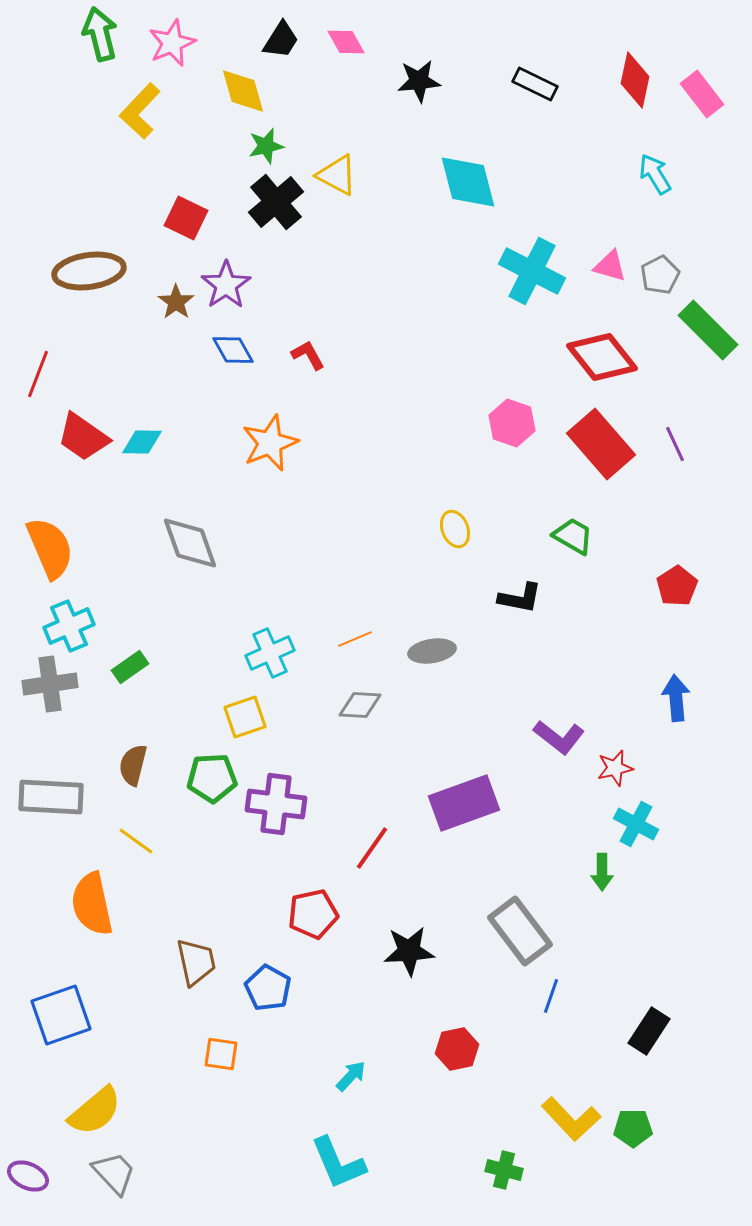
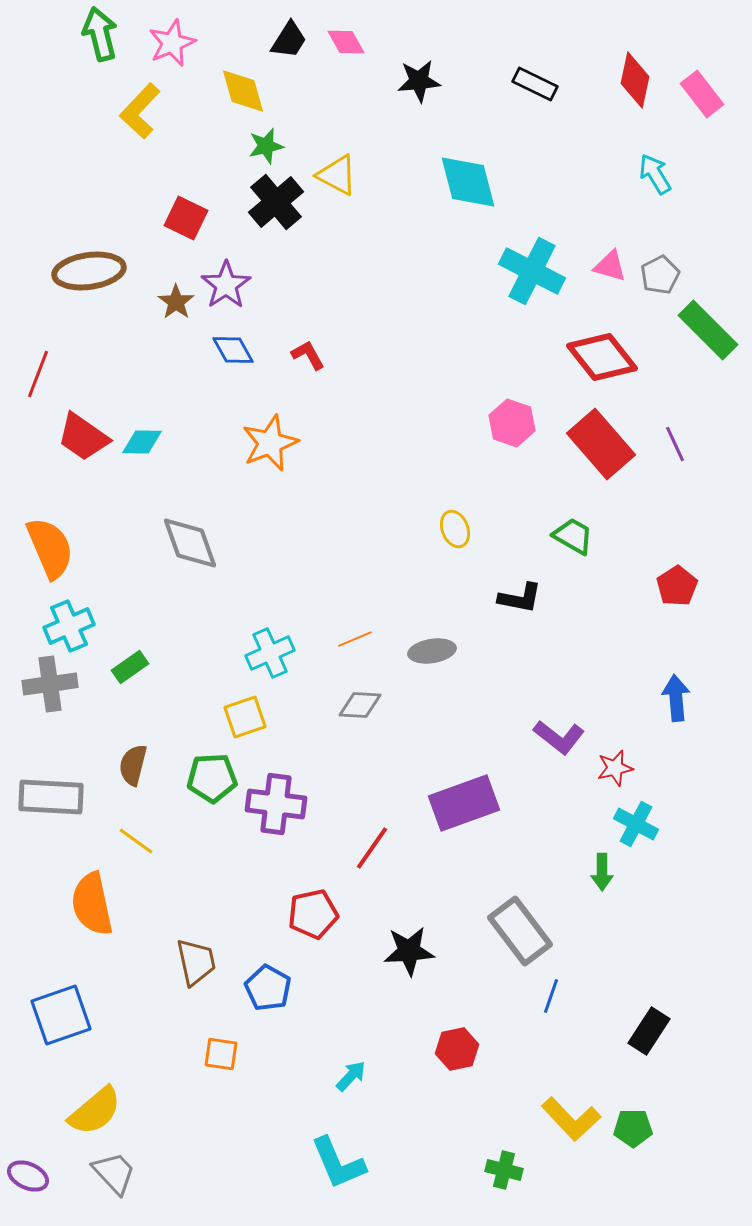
black trapezoid at (281, 40): moved 8 px right
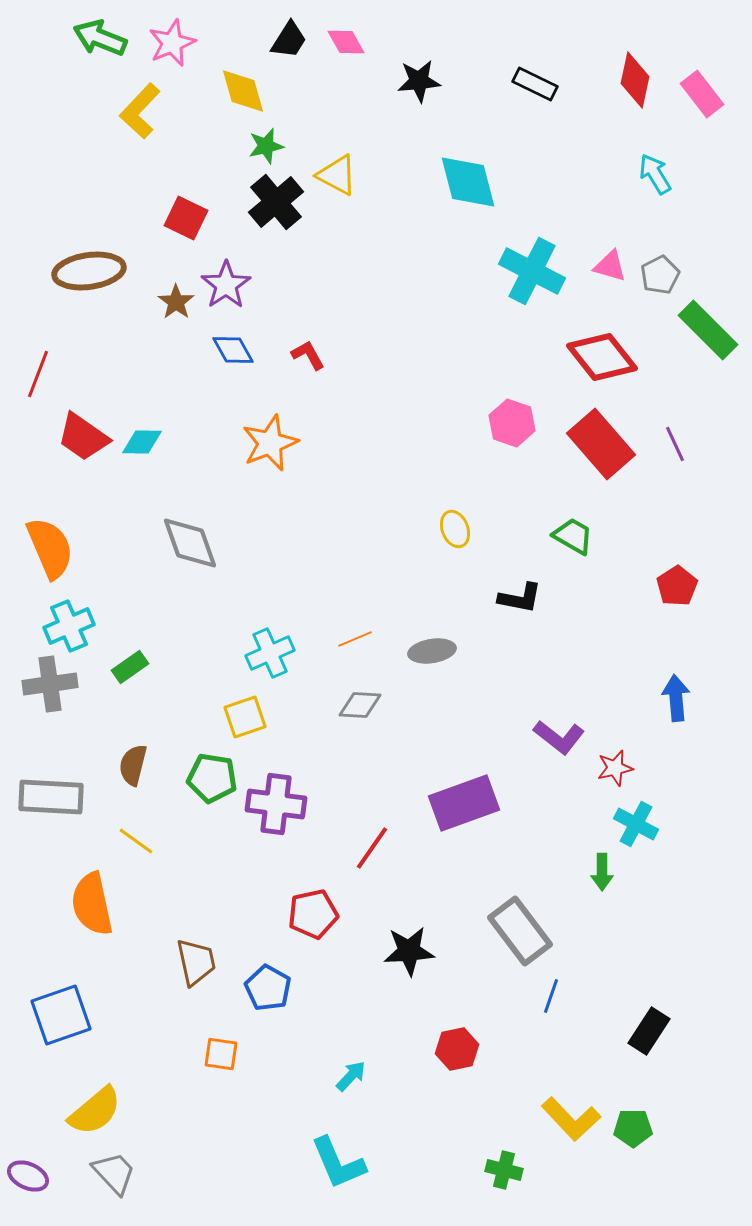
green arrow at (100, 34): moved 4 px down; rotated 54 degrees counterclockwise
green pentagon at (212, 778): rotated 12 degrees clockwise
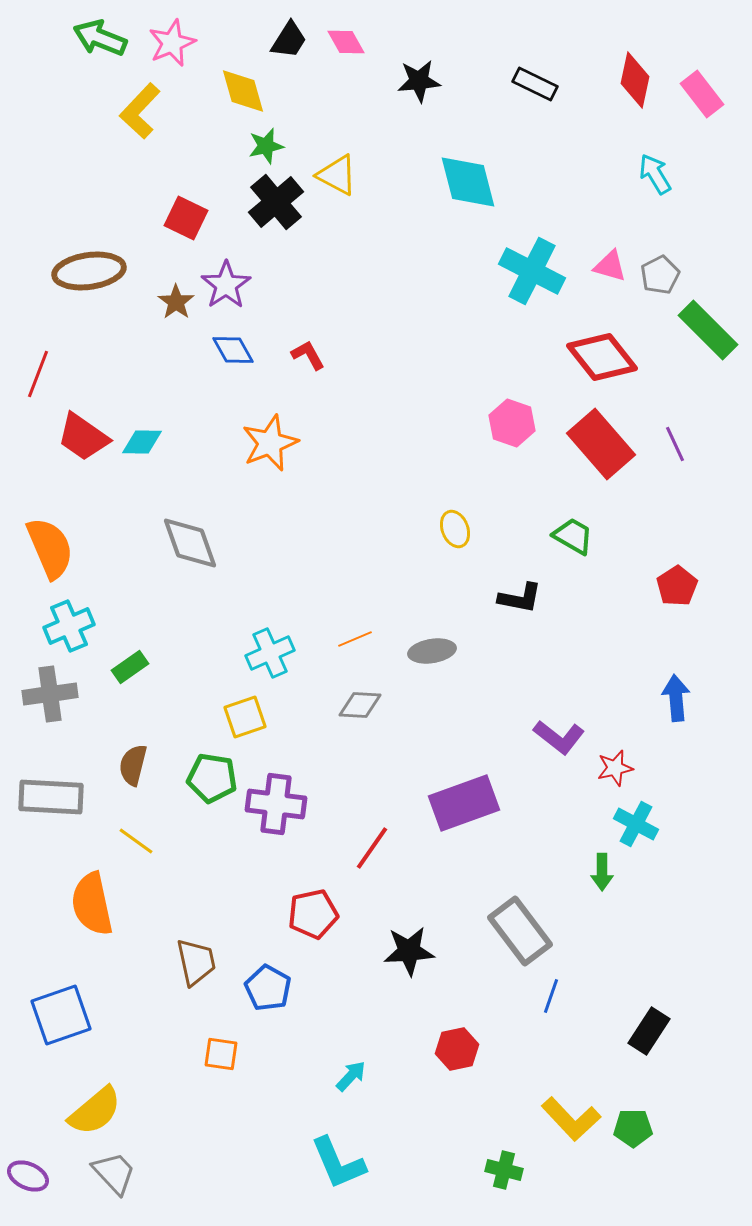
gray cross at (50, 684): moved 10 px down
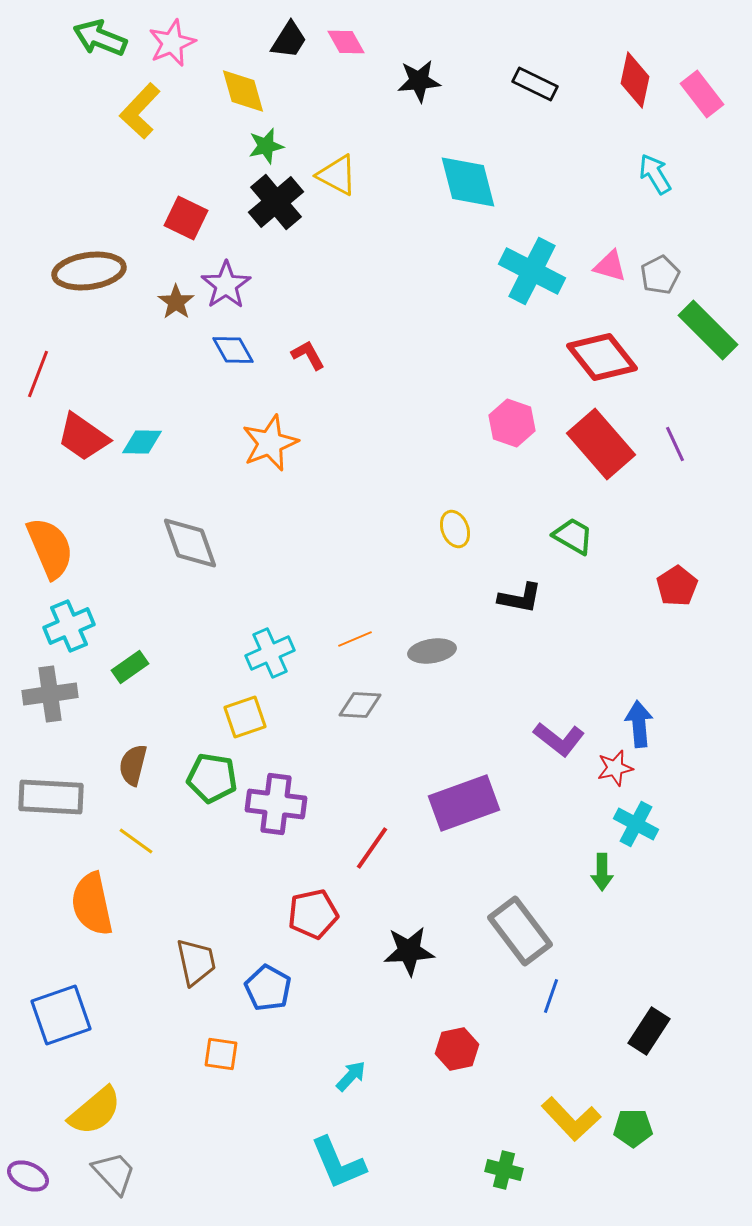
blue arrow at (676, 698): moved 37 px left, 26 px down
purple L-shape at (559, 737): moved 2 px down
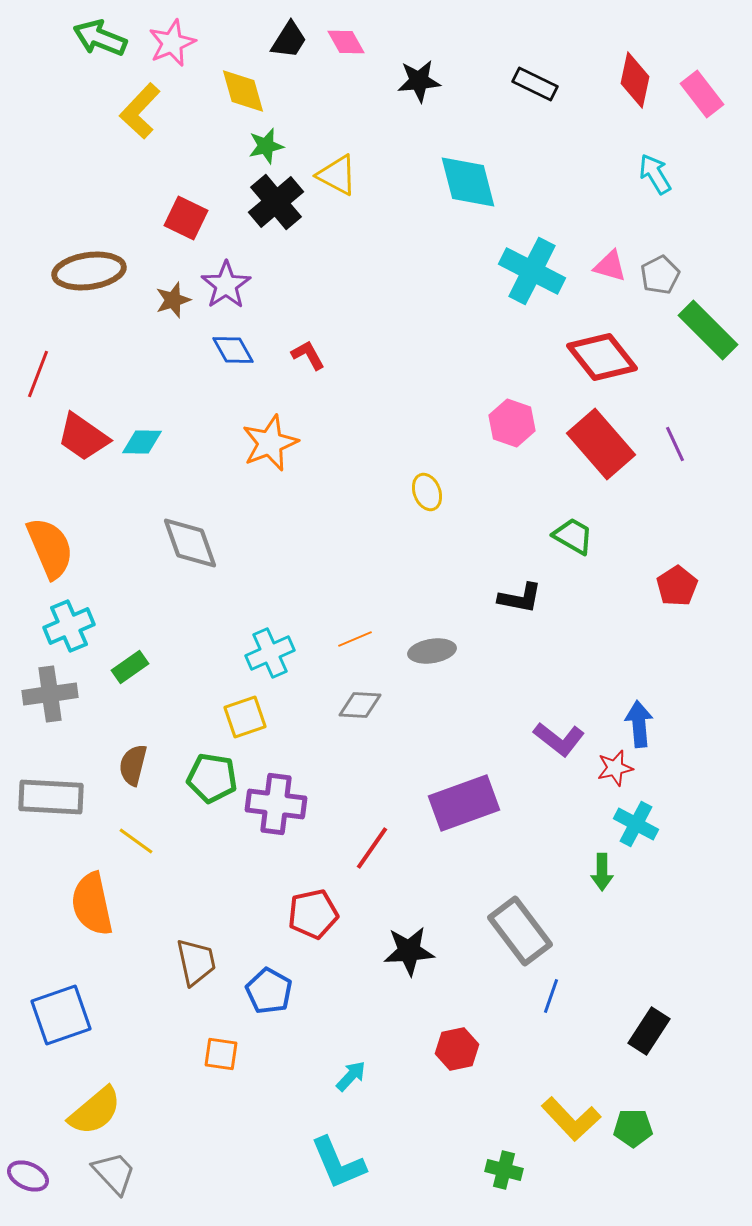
brown star at (176, 302): moved 3 px left, 2 px up; rotated 18 degrees clockwise
yellow ellipse at (455, 529): moved 28 px left, 37 px up
blue pentagon at (268, 988): moved 1 px right, 3 px down
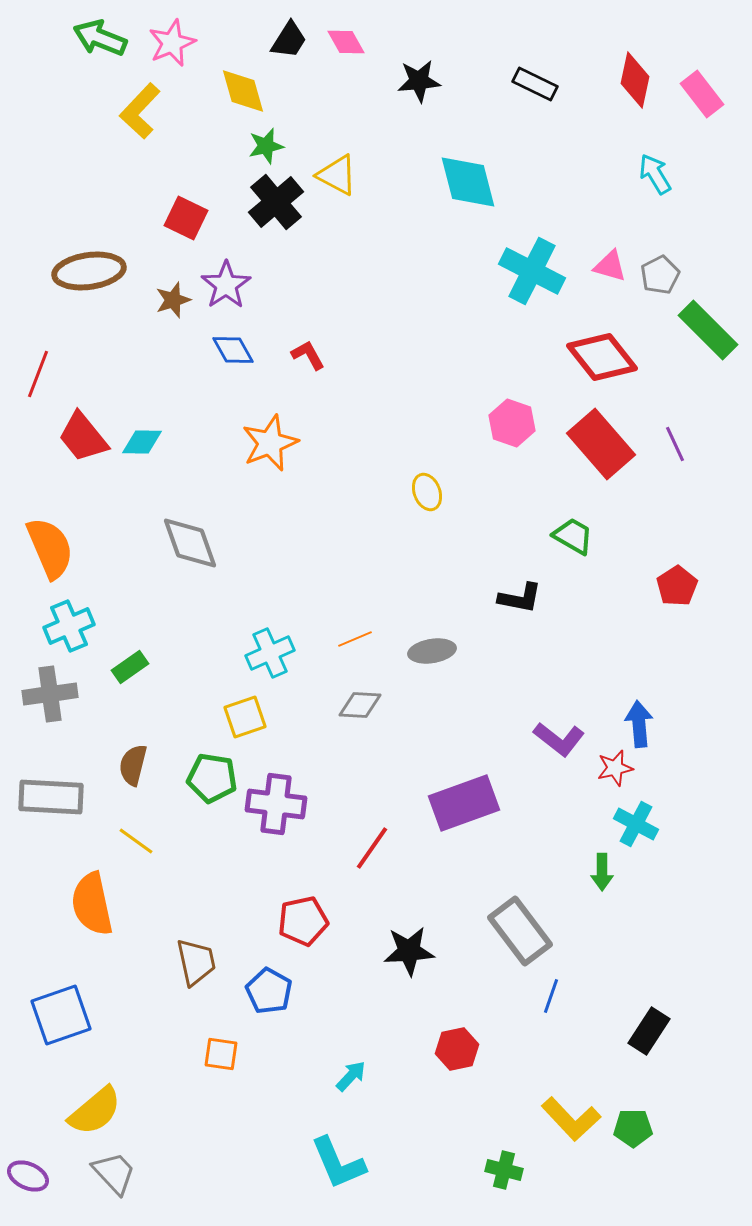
red trapezoid at (83, 437): rotated 16 degrees clockwise
red pentagon at (313, 914): moved 10 px left, 7 px down
